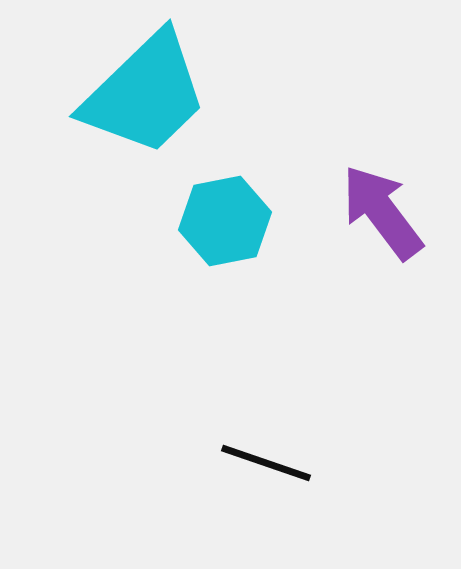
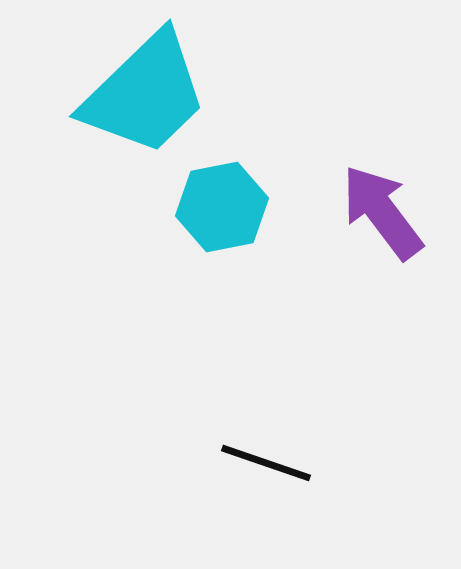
cyan hexagon: moved 3 px left, 14 px up
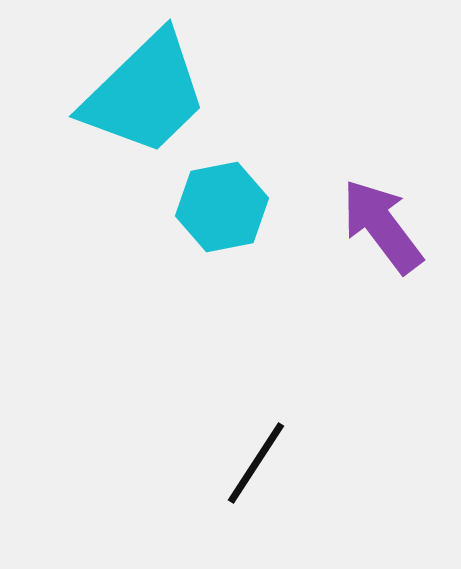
purple arrow: moved 14 px down
black line: moved 10 px left; rotated 76 degrees counterclockwise
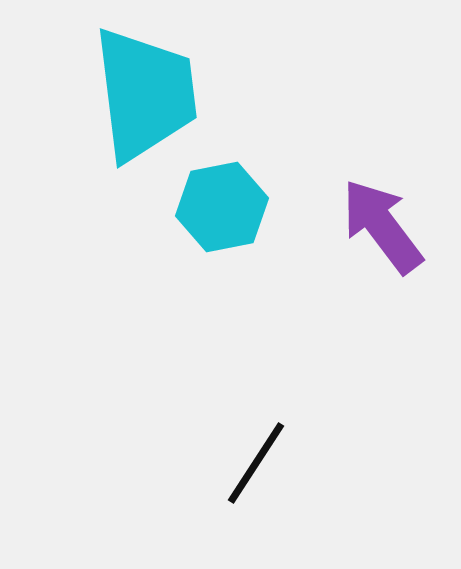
cyan trapezoid: rotated 53 degrees counterclockwise
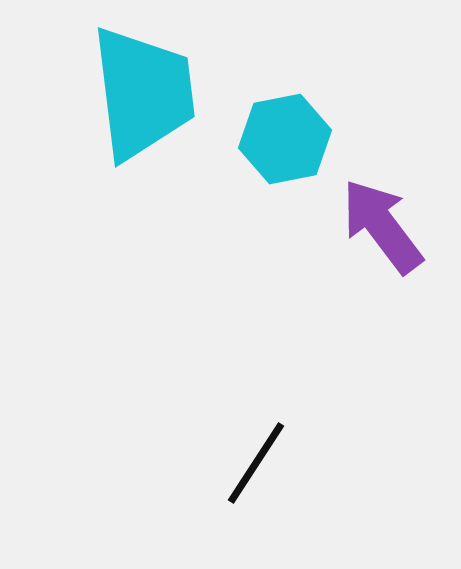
cyan trapezoid: moved 2 px left, 1 px up
cyan hexagon: moved 63 px right, 68 px up
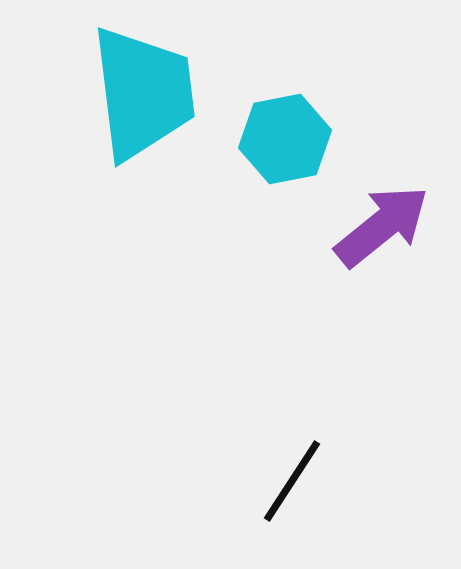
purple arrow: rotated 88 degrees clockwise
black line: moved 36 px right, 18 px down
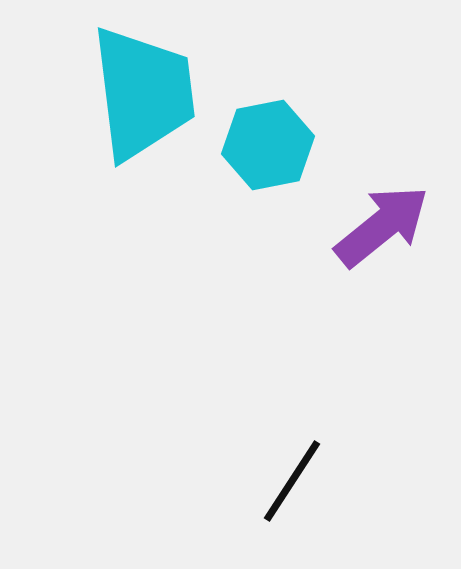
cyan hexagon: moved 17 px left, 6 px down
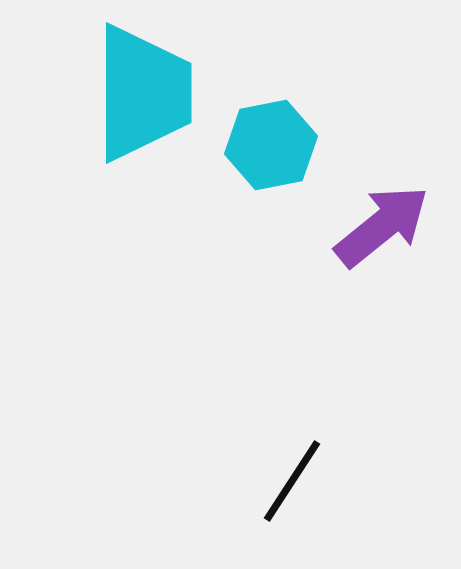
cyan trapezoid: rotated 7 degrees clockwise
cyan hexagon: moved 3 px right
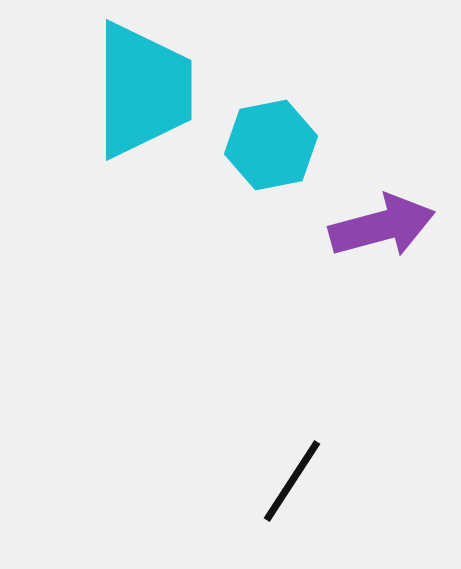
cyan trapezoid: moved 3 px up
purple arrow: rotated 24 degrees clockwise
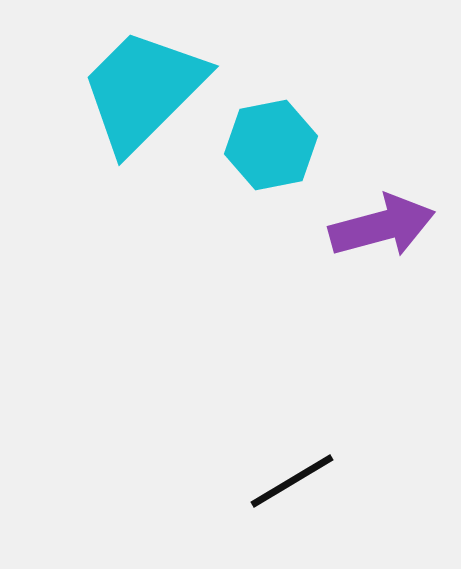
cyan trapezoid: rotated 135 degrees counterclockwise
black line: rotated 26 degrees clockwise
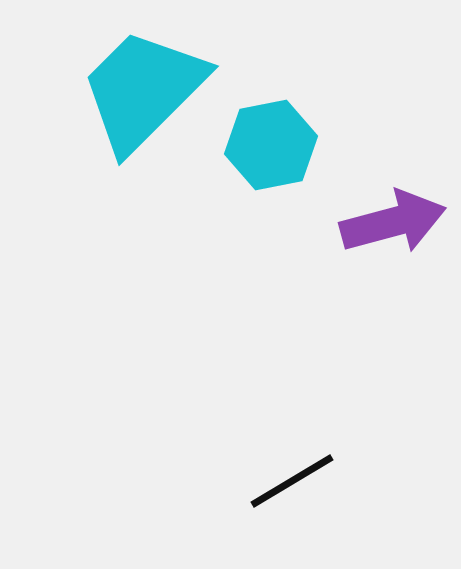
purple arrow: moved 11 px right, 4 px up
